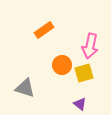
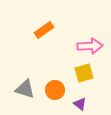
pink arrow: rotated 105 degrees counterclockwise
orange circle: moved 7 px left, 25 px down
gray triangle: moved 1 px down
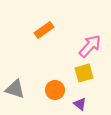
pink arrow: rotated 45 degrees counterclockwise
gray triangle: moved 10 px left
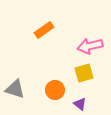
pink arrow: rotated 145 degrees counterclockwise
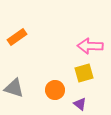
orange rectangle: moved 27 px left, 7 px down
pink arrow: rotated 15 degrees clockwise
gray triangle: moved 1 px left, 1 px up
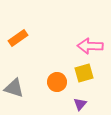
orange rectangle: moved 1 px right, 1 px down
orange circle: moved 2 px right, 8 px up
purple triangle: rotated 32 degrees clockwise
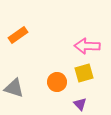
orange rectangle: moved 3 px up
pink arrow: moved 3 px left
purple triangle: rotated 24 degrees counterclockwise
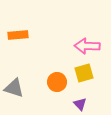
orange rectangle: rotated 30 degrees clockwise
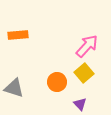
pink arrow: rotated 130 degrees clockwise
yellow square: rotated 24 degrees counterclockwise
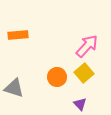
orange circle: moved 5 px up
